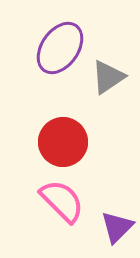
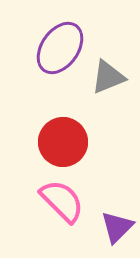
gray triangle: rotated 12 degrees clockwise
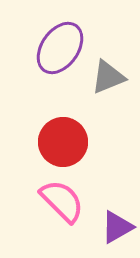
purple triangle: rotated 15 degrees clockwise
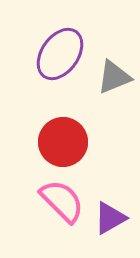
purple ellipse: moved 6 px down
gray triangle: moved 6 px right
purple triangle: moved 7 px left, 9 px up
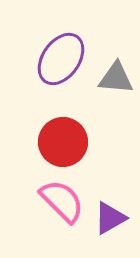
purple ellipse: moved 1 px right, 5 px down
gray triangle: moved 2 px right, 1 px down; rotated 27 degrees clockwise
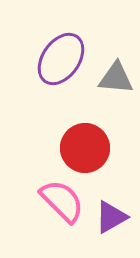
red circle: moved 22 px right, 6 px down
purple triangle: moved 1 px right, 1 px up
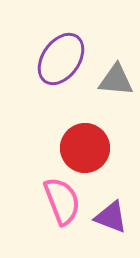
gray triangle: moved 2 px down
pink semicircle: rotated 24 degrees clockwise
purple triangle: rotated 51 degrees clockwise
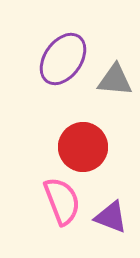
purple ellipse: moved 2 px right
gray triangle: moved 1 px left
red circle: moved 2 px left, 1 px up
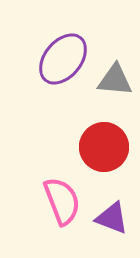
purple ellipse: rotated 4 degrees clockwise
red circle: moved 21 px right
purple triangle: moved 1 px right, 1 px down
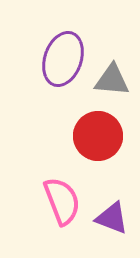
purple ellipse: rotated 20 degrees counterclockwise
gray triangle: moved 3 px left
red circle: moved 6 px left, 11 px up
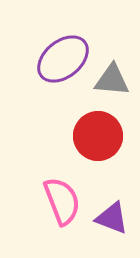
purple ellipse: rotated 32 degrees clockwise
